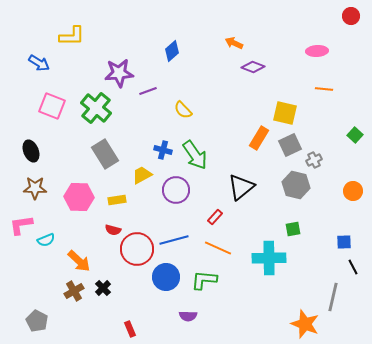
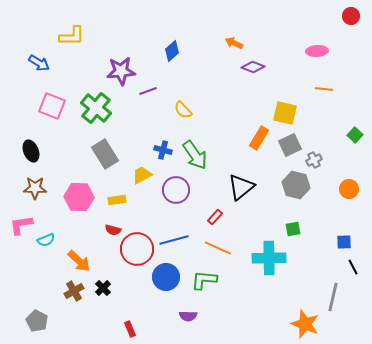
purple star at (119, 73): moved 2 px right, 2 px up
orange circle at (353, 191): moved 4 px left, 2 px up
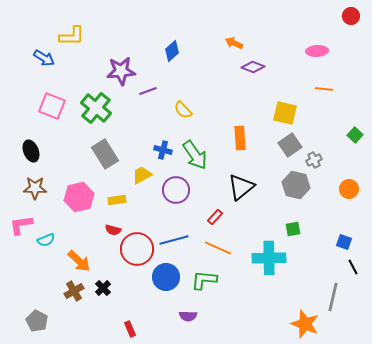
blue arrow at (39, 63): moved 5 px right, 5 px up
orange rectangle at (259, 138): moved 19 px left; rotated 35 degrees counterclockwise
gray square at (290, 145): rotated 10 degrees counterclockwise
pink hexagon at (79, 197): rotated 16 degrees counterclockwise
blue square at (344, 242): rotated 21 degrees clockwise
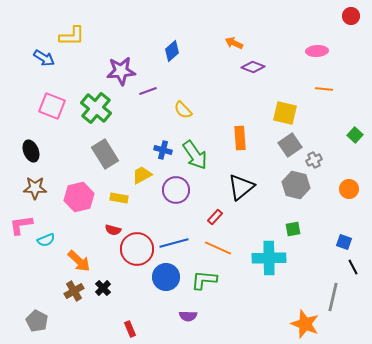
yellow rectangle at (117, 200): moved 2 px right, 2 px up; rotated 18 degrees clockwise
blue line at (174, 240): moved 3 px down
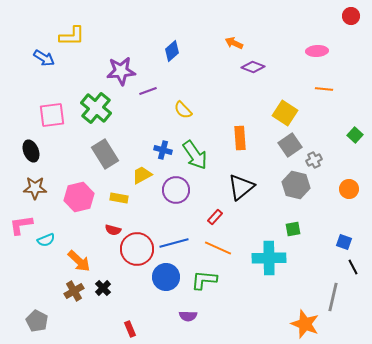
pink square at (52, 106): moved 9 px down; rotated 28 degrees counterclockwise
yellow square at (285, 113): rotated 20 degrees clockwise
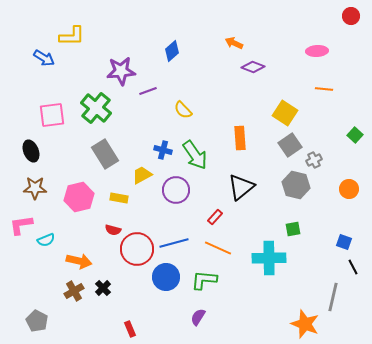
orange arrow at (79, 261): rotated 30 degrees counterclockwise
purple semicircle at (188, 316): moved 10 px right, 1 px down; rotated 120 degrees clockwise
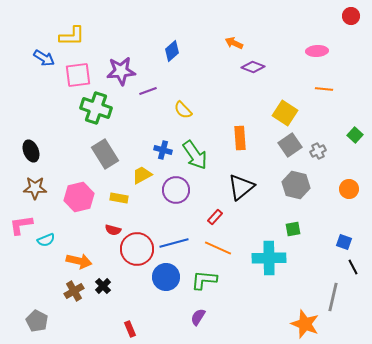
green cross at (96, 108): rotated 20 degrees counterclockwise
pink square at (52, 115): moved 26 px right, 40 px up
gray cross at (314, 160): moved 4 px right, 9 px up
black cross at (103, 288): moved 2 px up
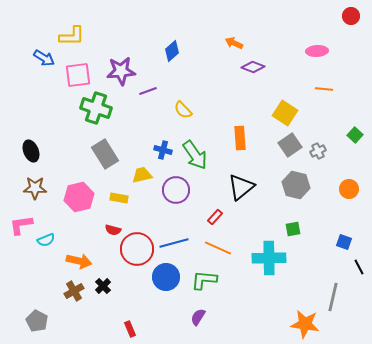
yellow trapezoid at (142, 175): rotated 15 degrees clockwise
black line at (353, 267): moved 6 px right
orange star at (305, 324): rotated 12 degrees counterclockwise
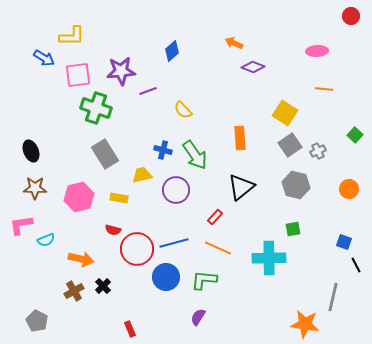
orange arrow at (79, 261): moved 2 px right, 2 px up
black line at (359, 267): moved 3 px left, 2 px up
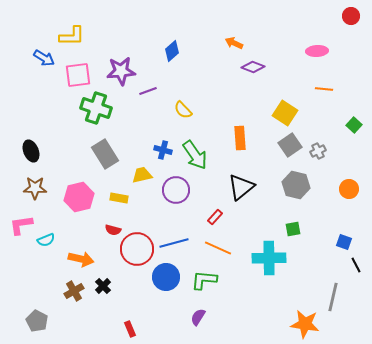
green square at (355, 135): moved 1 px left, 10 px up
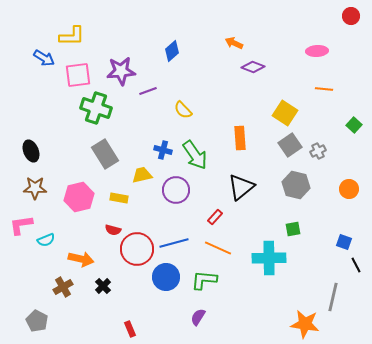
brown cross at (74, 291): moved 11 px left, 4 px up
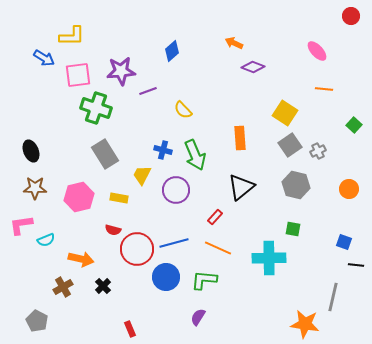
pink ellipse at (317, 51): rotated 50 degrees clockwise
green arrow at (195, 155): rotated 12 degrees clockwise
yellow trapezoid at (142, 175): rotated 50 degrees counterclockwise
green square at (293, 229): rotated 21 degrees clockwise
black line at (356, 265): rotated 56 degrees counterclockwise
